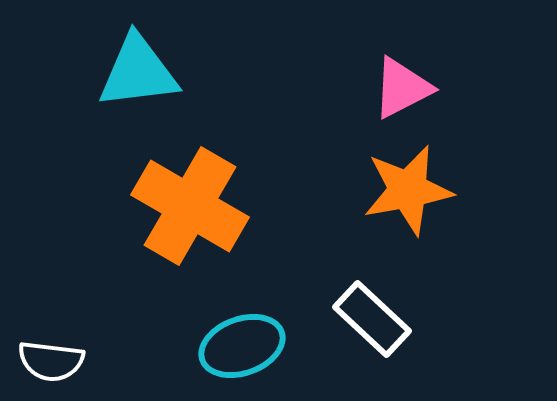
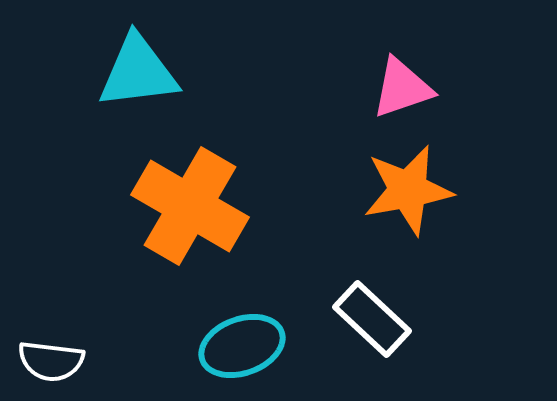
pink triangle: rotated 8 degrees clockwise
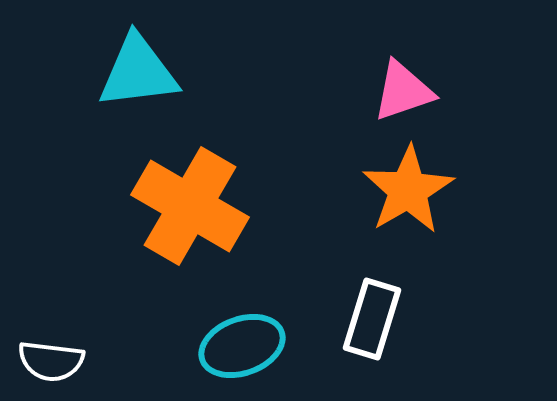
pink triangle: moved 1 px right, 3 px down
orange star: rotated 20 degrees counterclockwise
white rectangle: rotated 64 degrees clockwise
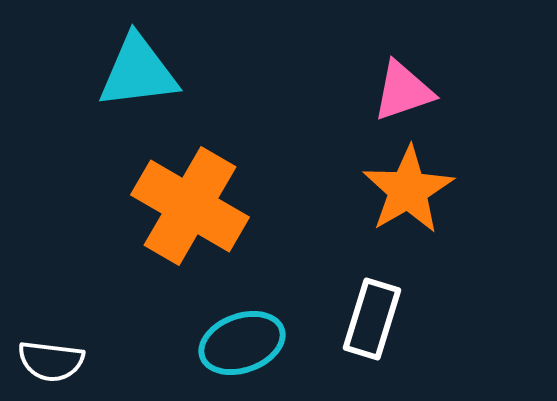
cyan ellipse: moved 3 px up
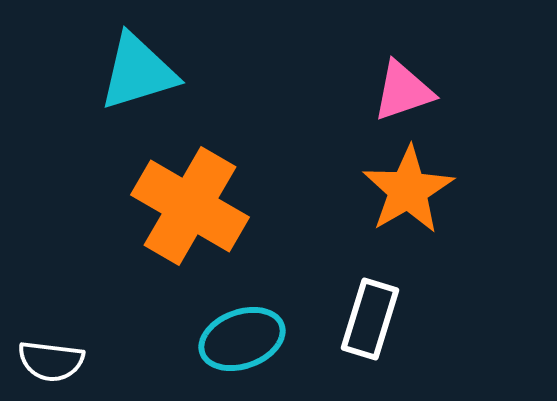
cyan triangle: rotated 10 degrees counterclockwise
white rectangle: moved 2 px left
cyan ellipse: moved 4 px up
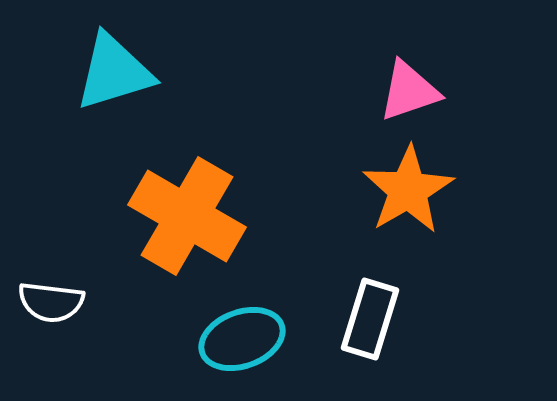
cyan triangle: moved 24 px left
pink triangle: moved 6 px right
orange cross: moved 3 px left, 10 px down
white semicircle: moved 59 px up
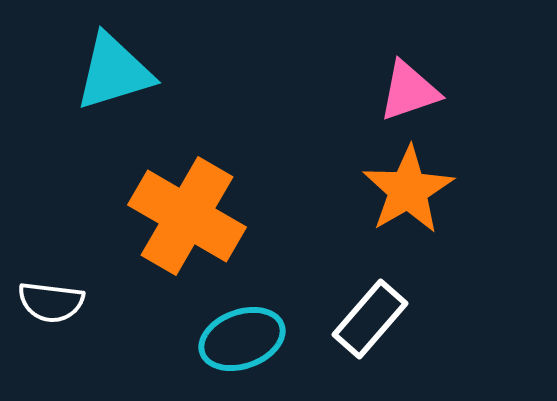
white rectangle: rotated 24 degrees clockwise
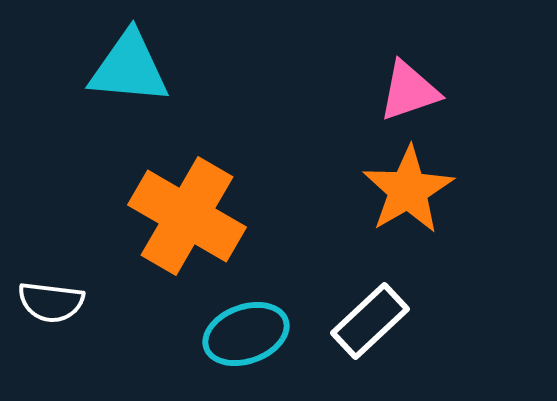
cyan triangle: moved 15 px right, 4 px up; rotated 22 degrees clockwise
white rectangle: moved 2 px down; rotated 6 degrees clockwise
cyan ellipse: moved 4 px right, 5 px up
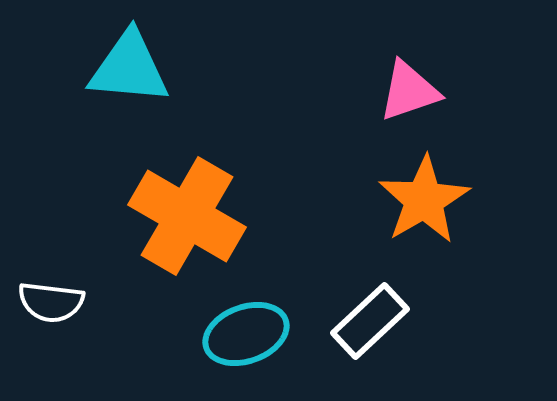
orange star: moved 16 px right, 10 px down
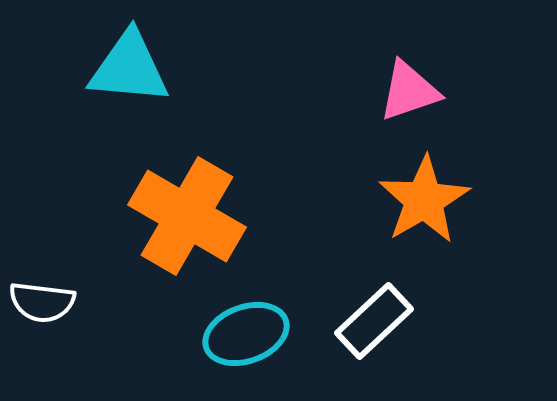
white semicircle: moved 9 px left
white rectangle: moved 4 px right
